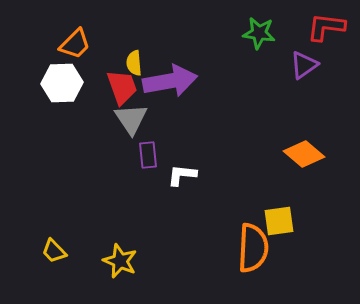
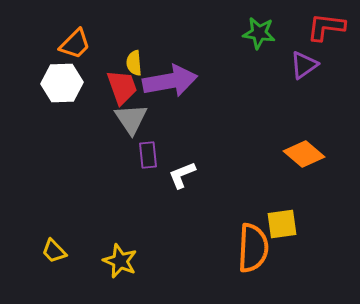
white L-shape: rotated 28 degrees counterclockwise
yellow square: moved 3 px right, 3 px down
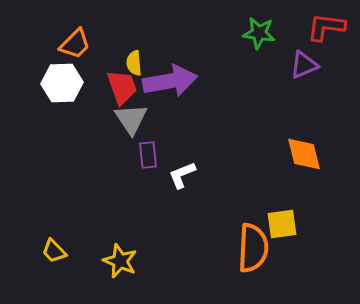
purple triangle: rotated 12 degrees clockwise
orange diamond: rotated 36 degrees clockwise
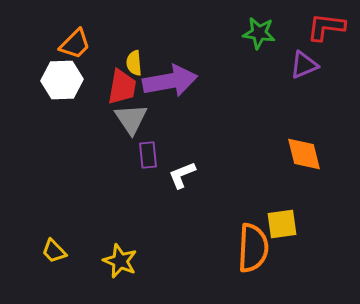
white hexagon: moved 3 px up
red trapezoid: rotated 30 degrees clockwise
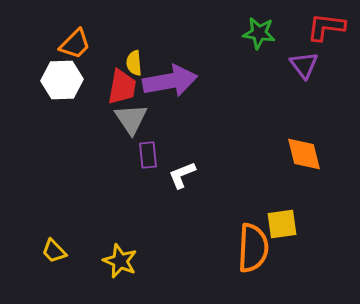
purple triangle: rotated 44 degrees counterclockwise
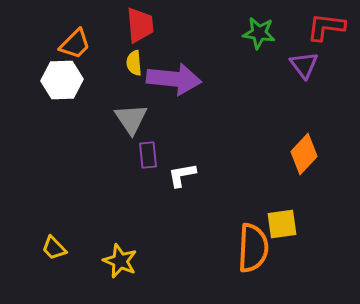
purple arrow: moved 4 px right, 2 px up; rotated 16 degrees clockwise
red trapezoid: moved 18 px right, 62 px up; rotated 15 degrees counterclockwise
orange diamond: rotated 57 degrees clockwise
white L-shape: rotated 12 degrees clockwise
yellow trapezoid: moved 3 px up
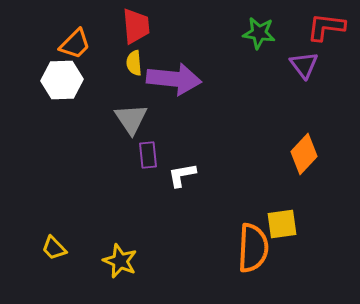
red trapezoid: moved 4 px left, 1 px down
